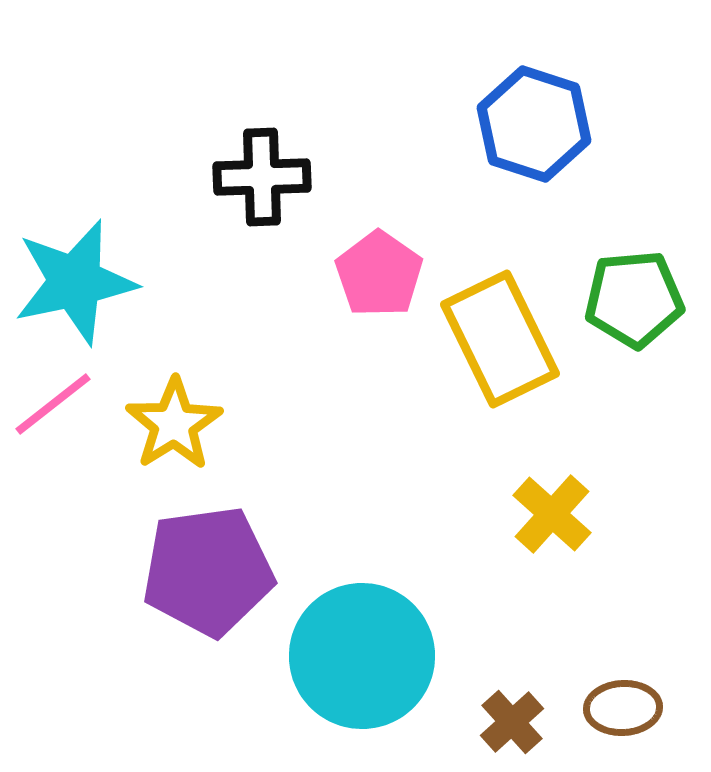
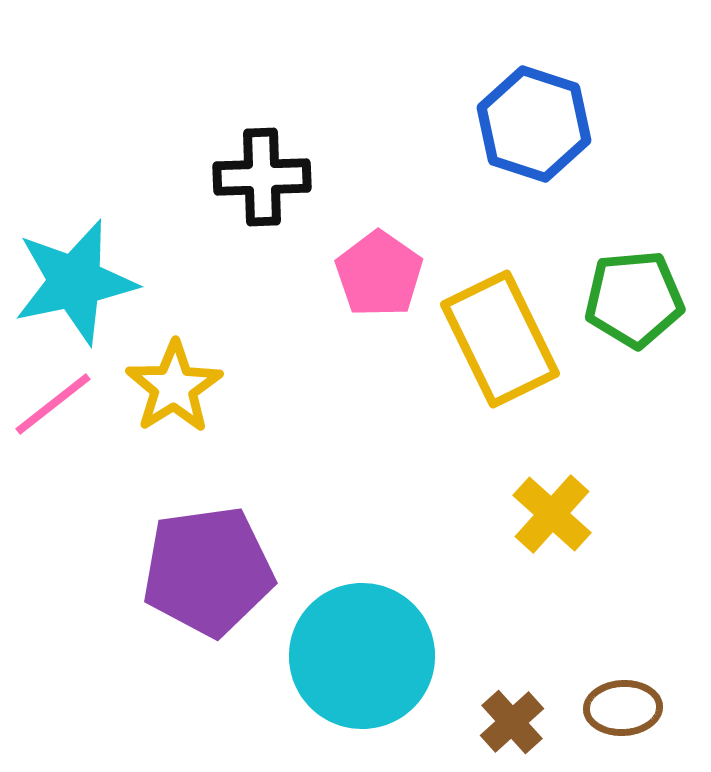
yellow star: moved 37 px up
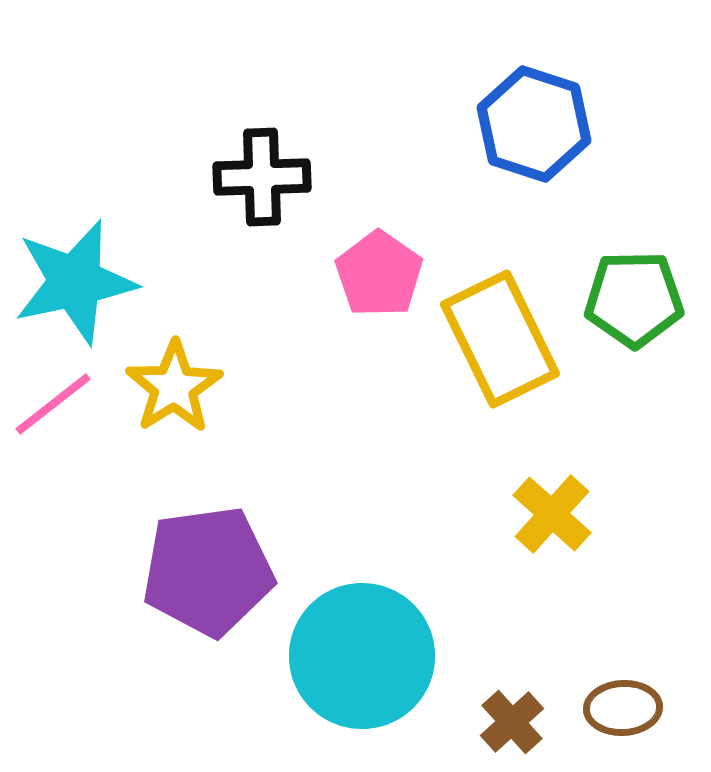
green pentagon: rotated 4 degrees clockwise
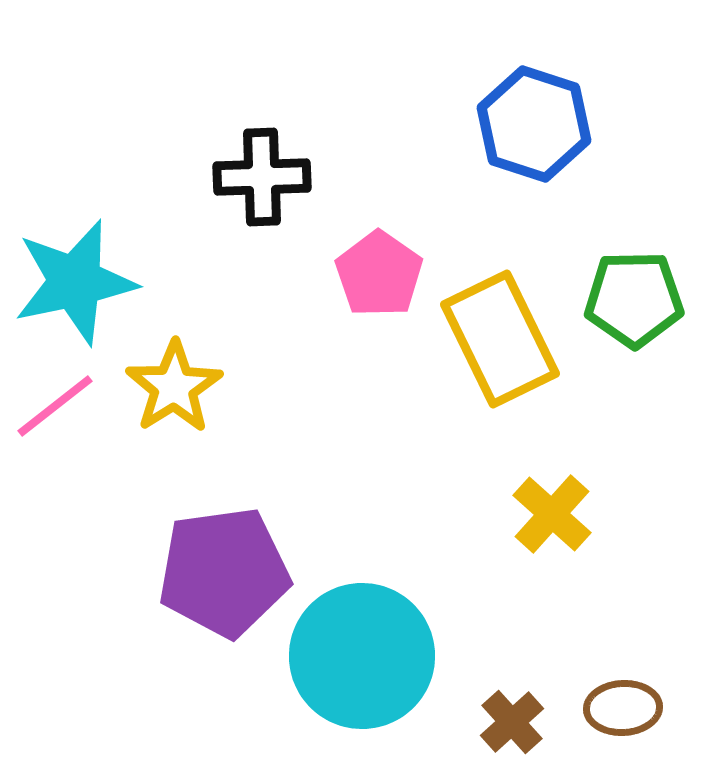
pink line: moved 2 px right, 2 px down
purple pentagon: moved 16 px right, 1 px down
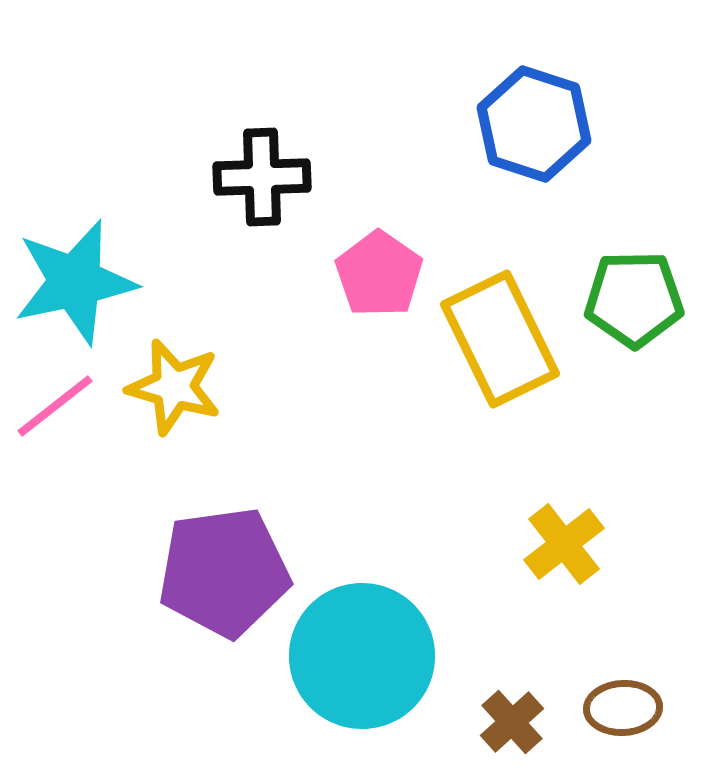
yellow star: rotated 24 degrees counterclockwise
yellow cross: moved 12 px right, 30 px down; rotated 10 degrees clockwise
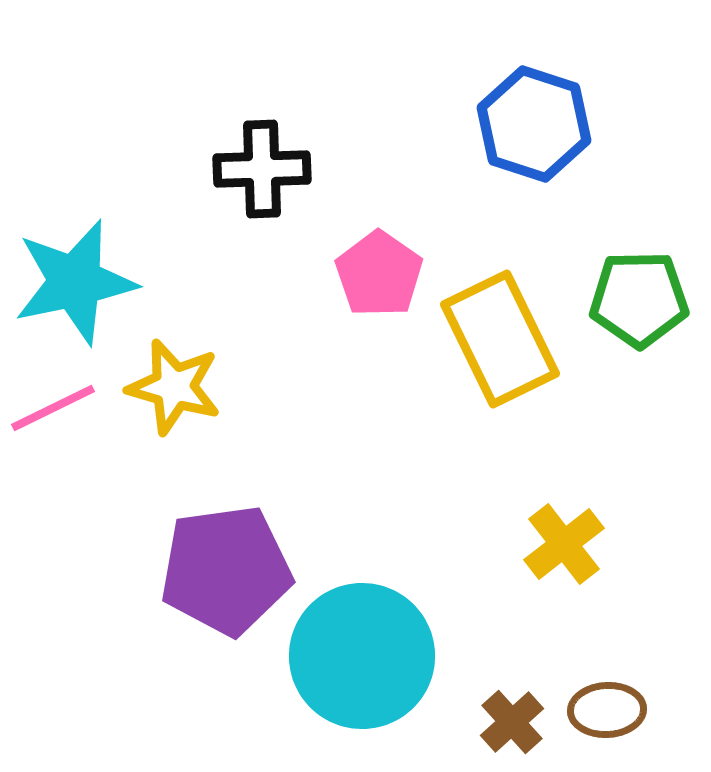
black cross: moved 8 px up
green pentagon: moved 5 px right
pink line: moved 2 px left, 2 px down; rotated 12 degrees clockwise
purple pentagon: moved 2 px right, 2 px up
brown ellipse: moved 16 px left, 2 px down
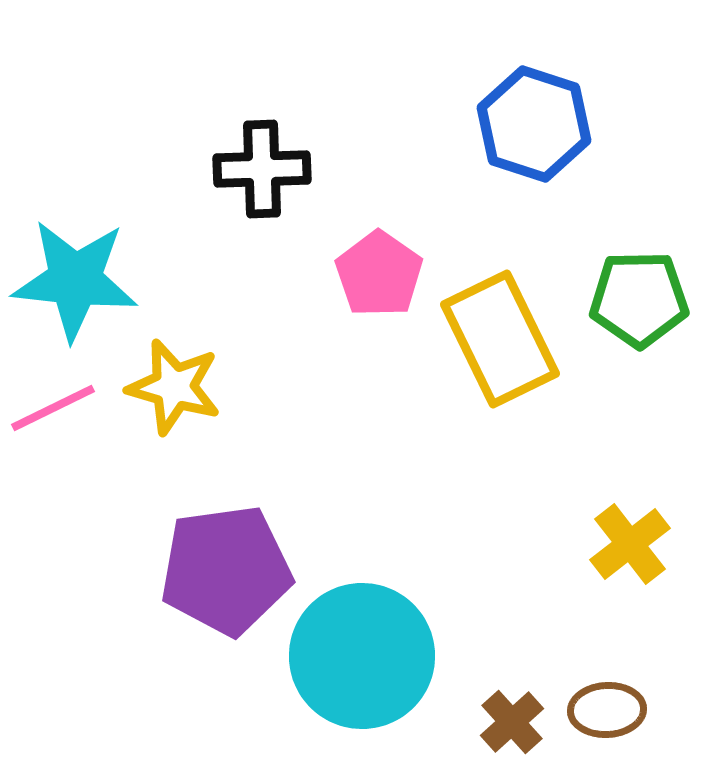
cyan star: moved 2 px up; rotated 18 degrees clockwise
yellow cross: moved 66 px right
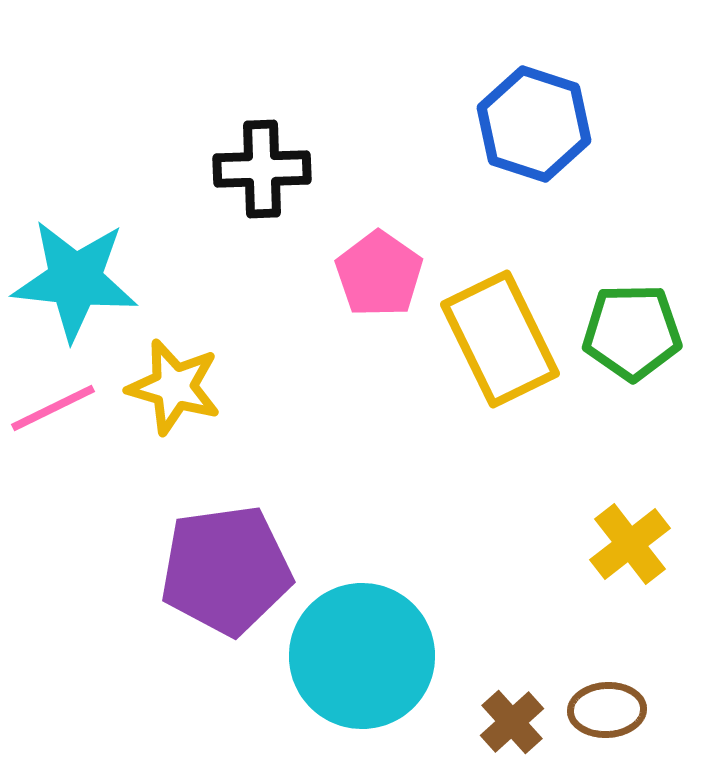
green pentagon: moved 7 px left, 33 px down
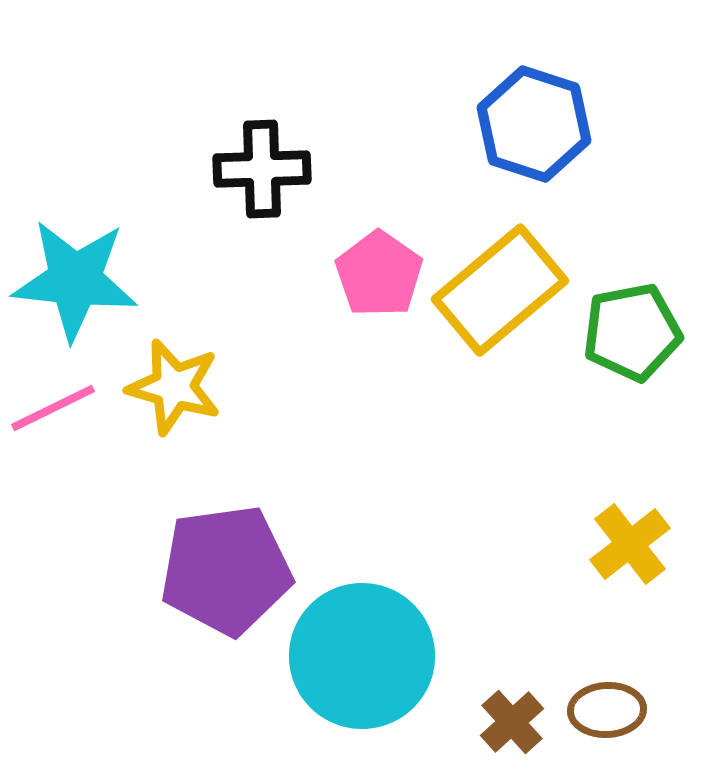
green pentagon: rotated 10 degrees counterclockwise
yellow rectangle: moved 49 px up; rotated 76 degrees clockwise
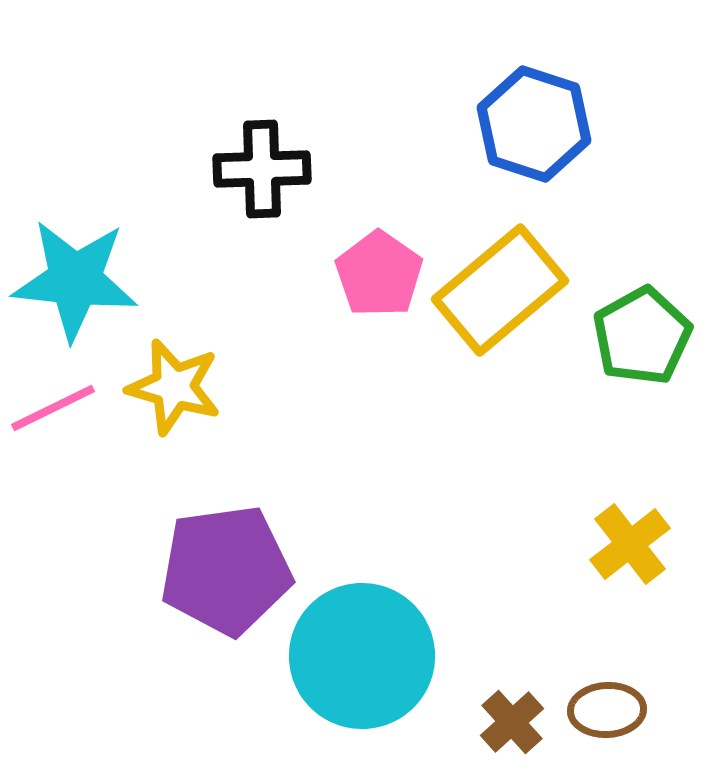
green pentagon: moved 10 px right, 4 px down; rotated 18 degrees counterclockwise
